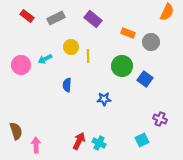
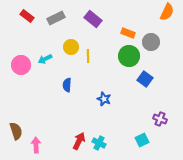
green circle: moved 7 px right, 10 px up
blue star: rotated 24 degrees clockwise
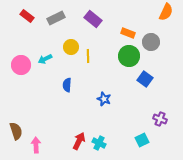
orange semicircle: moved 1 px left
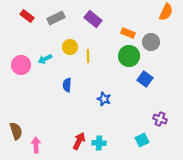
yellow circle: moved 1 px left
cyan cross: rotated 24 degrees counterclockwise
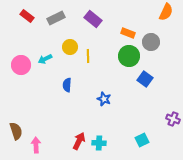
purple cross: moved 13 px right
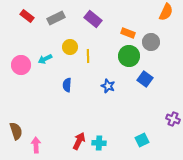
blue star: moved 4 px right, 13 px up
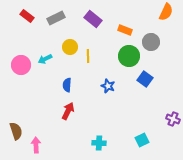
orange rectangle: moved 3 px left, 3 px up
red arrow: moved 11 px left, 30 px up
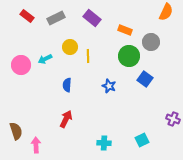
purple rectangle: moved 1 px left, 1 px up
blue star: moved 1 px right
red arrow: moved 2 px left, 8 px down
cyan cross: moved 5 px right
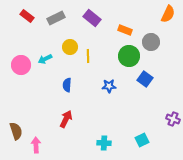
orange semicircle: moved 2 px right, 2 px down
blue star: rotated 24 degrees counterclockwise
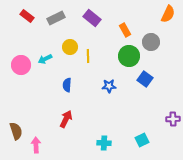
orange rectangle: rotated 40 degrees clockwise
purple cross: rotated 24 degrees counterclockwise
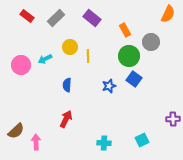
gray rectangle: rotated 18 degrees counterclockwise
blue square: moved 11 px left
blue star: rotated 16 degrees counterclockwise
brown semicircle: rotated 66 degrees clockwise
pink arrow: moved 3 px up
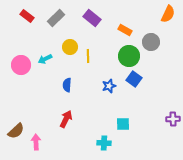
orange rectangle: rotated 32 degrees counterclockwise
cyan square: moved 19 px left, 16 px up; rotated 24 degrees clockwise
